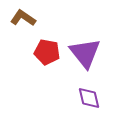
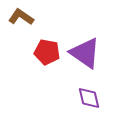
brown L-shape: moved 2 px left, 1 px up
purple triangle: rotated 16 degrees counterclockwise
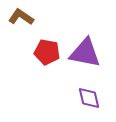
purple triangle: rotated 24 degrees counterclockwise
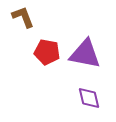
brown L-shape: moved 2 px right; rotated 35 degrees clockwise
purple triangle: moved 1 px down
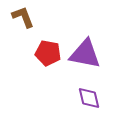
red pentagon: moved 1 px right, 1 px down
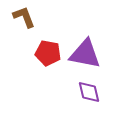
brown L-shape: moved 1 px right
purple diamond: moved 6 px up
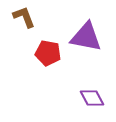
purple triangle: moved 1 px right, 17 px up
purple diamond: moved 3 px right, 6 px down; rotated 15 degrees counterclockwise
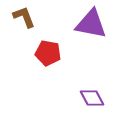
purple triangle: moved 5 px right, 13 px up
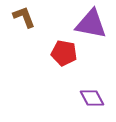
red pentagon: moved 16 px right
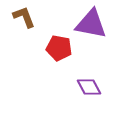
red pentagon: moved 5 px left, 5 px up
purple diamond: moved 3 px left, 11 px up
